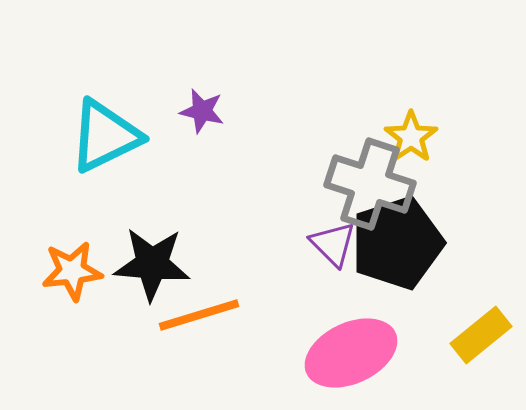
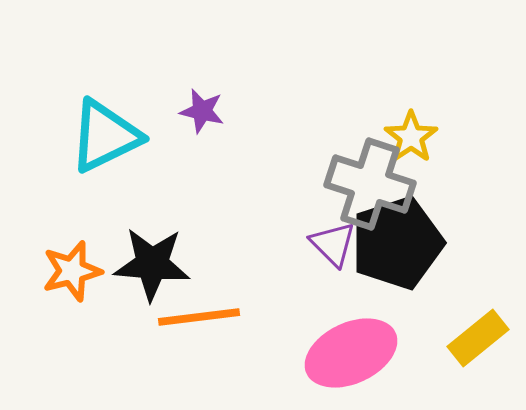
orange star: rotated 8 degrees counterclockwise
orange line: moved 2 px down; rotated 10 degrees clockwise
yellow rectangle: moved 3 px left, 3 px down
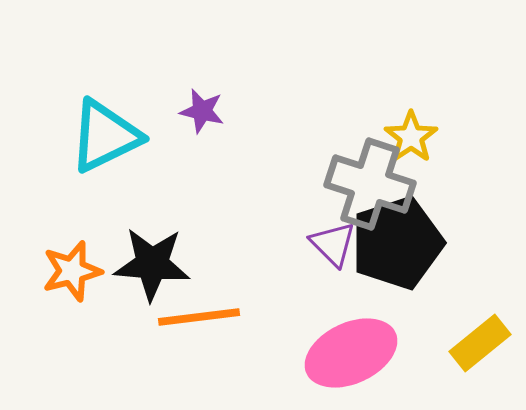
yellow rectangle: moved 2 px right, 5 px down
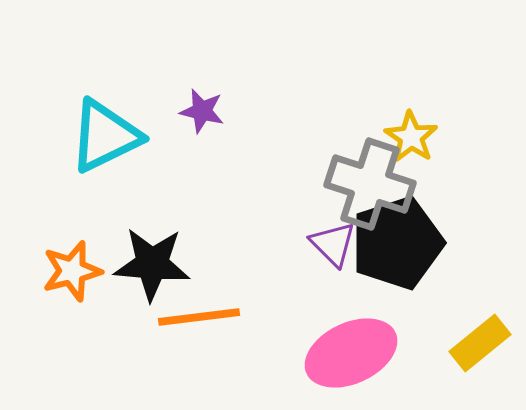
yellow star: rotated 4 degrees counterclockwise
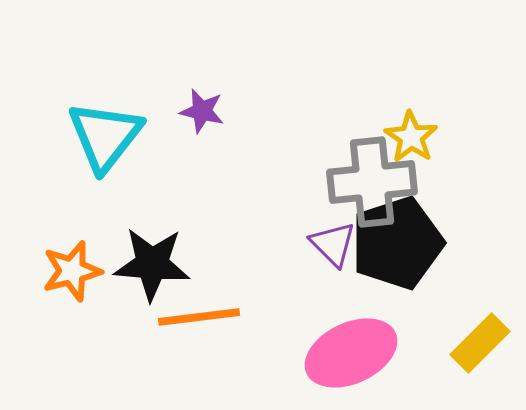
cyan triangle: rotated 26 degrees counterclockwise
gray cross: moved 2 px right, 2 px up; rotated 24 degrees counterclockwise
yellow rectangle: rotated 6 degrees counterclockwise
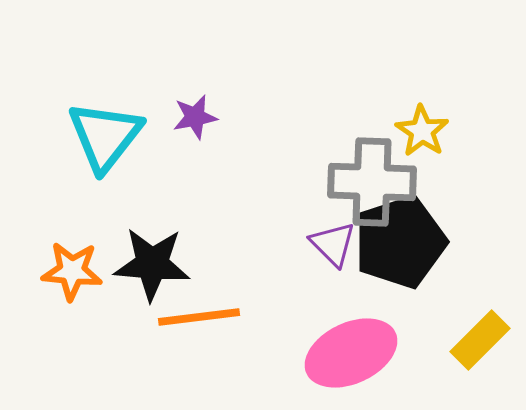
purple star: moved 7 px left, 6 px down; rotated 24 degrees counterclockwise
yellow star: moved 11 px right, 6 px up
gray cross: rotated 8 degrees clockwise
black pentagon: moved 3 px right, 1 px up
orange star: rotated 20 degrees clockwise
yellow rectangle: moved 3 px up
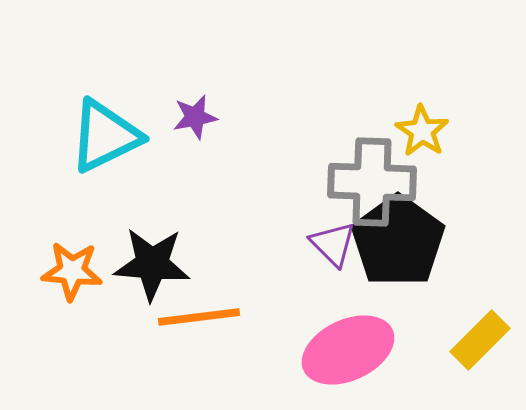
cyan triangle: rotated 26 degrees clockwise
black pentagon: moved 2 px left, 1 px up; rotated 18 degrees counterclockwise
pink ellipse: moved 3 px left, 3 px up
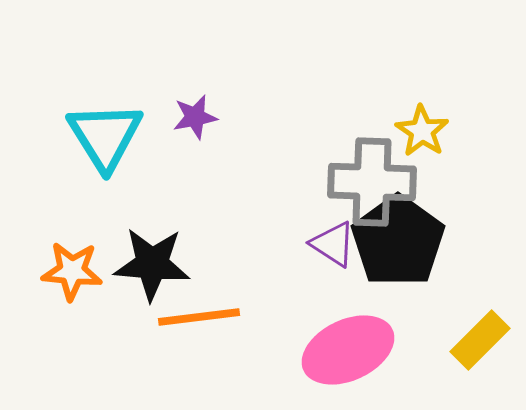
cyan triangle: rotated 36 degrees counterclockwise
purple triangle: rotated 12 degrees counterclockwise
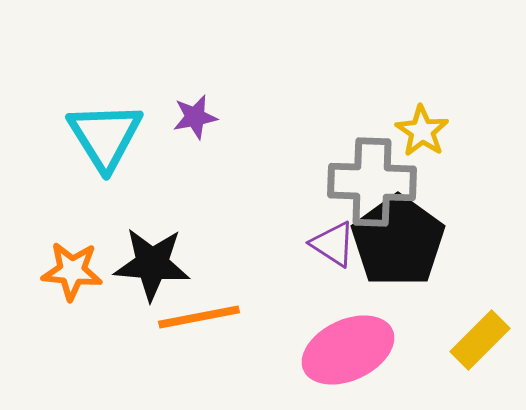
orange line: rotated 4 degrees counterclockwise
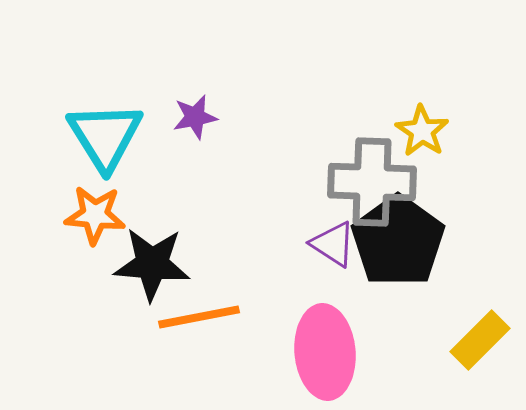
orange star: moved 23 px right, 56 px up
pink ellipse: moved 23 px left, 2 px down; rotated 70 degrees counterclockwise
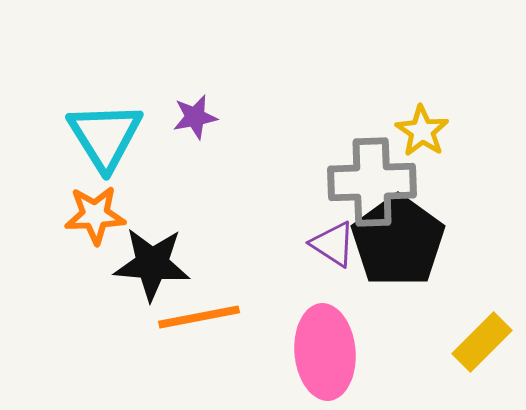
gray cross: rotated 4 degrees counterclockwise
orange star: rotated 8 degrees counterclockwise
yellow rectangle: moved 2 px right, 2 px down
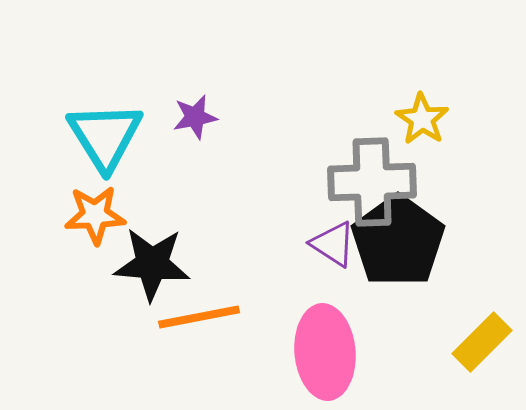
yellow star: moved 12 px up
